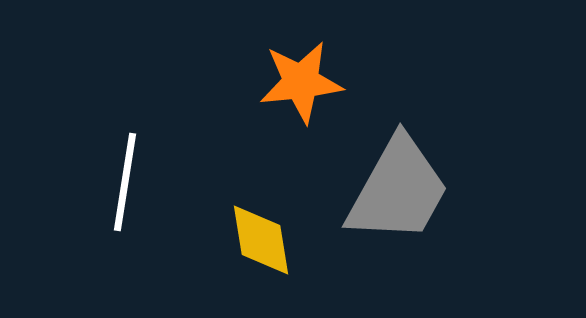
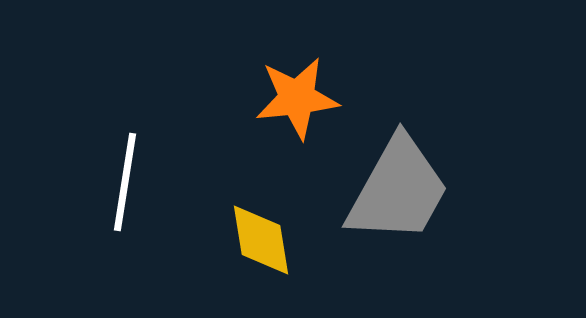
orange star: moved 4 px left, 16 px down
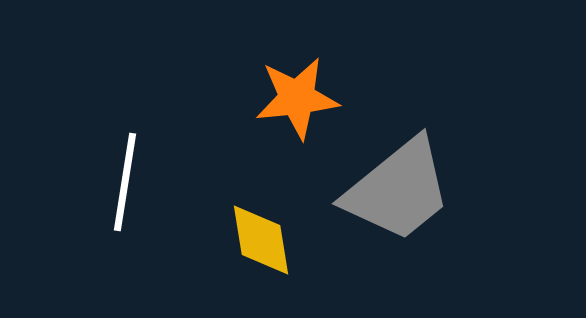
gray trapezoid: rotated 22 degrees clockwise
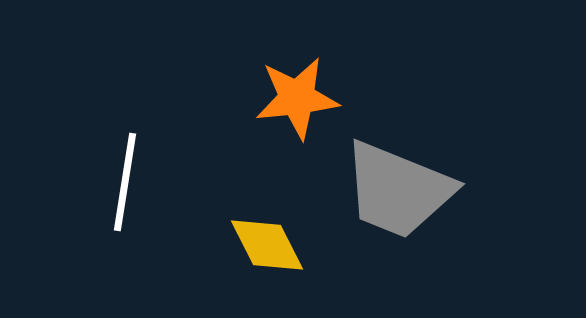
gray trapezoid: rotated 61 degrees clockwise
yellow diamond: moved 6 px right, 5 px down; rotated 18 degrees counterclockwise
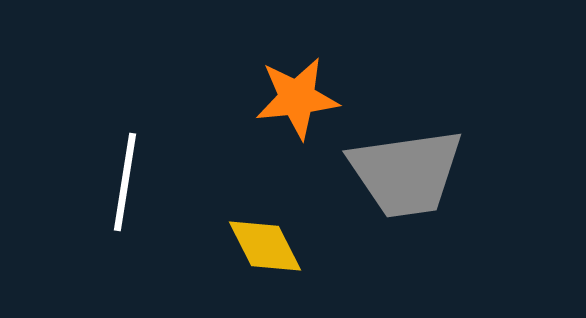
gray trapezoid: moved 8 px right, 17 px up; rotated 30 degrees counterclockwise
yellow diamond: moved 2 px left, 1 px down
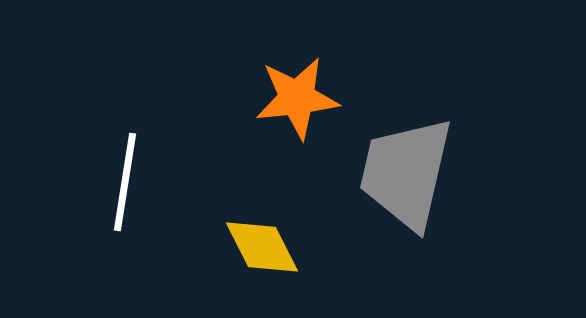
gray trapezoid: rotated 111 degrees clockwise
yellow diamond: moved 3 px left, 1 px down
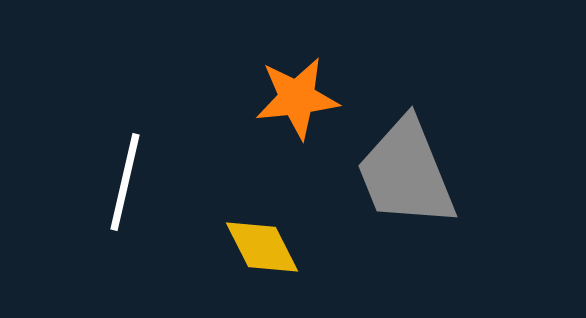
gray trapezoid: rotated 35 degrees counterclockwise
white line: rotated 4 degrees clockwise
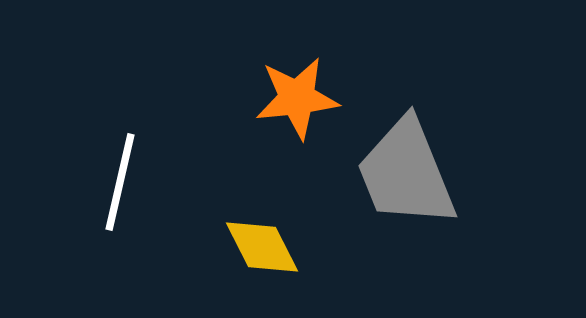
white line: moved 5 px left
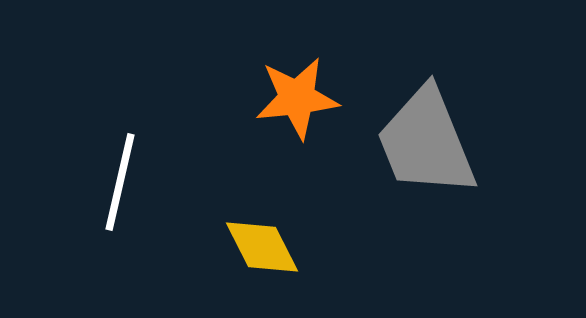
gray trapezoid: moved 20 px right, 31 px up
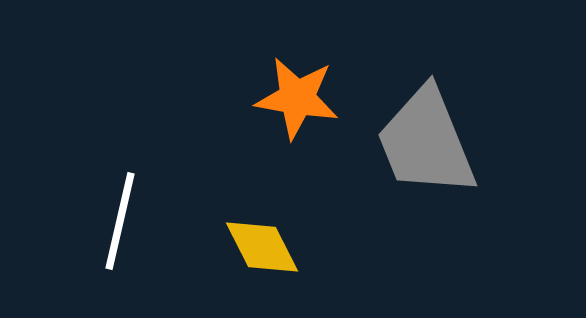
orange star: rotated 16 degrees clockwise
white line: moved 39 px down
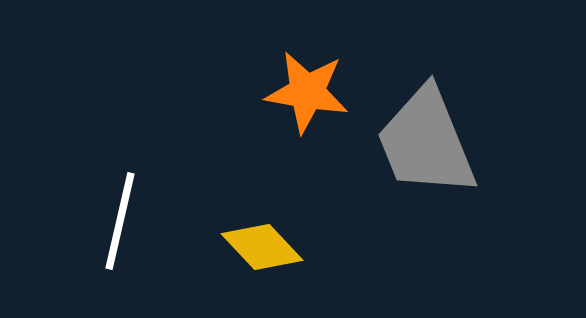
orange star: moved 10 px right, 6 px up
yellow diamond: rotated 16 degrees counterclockwise
